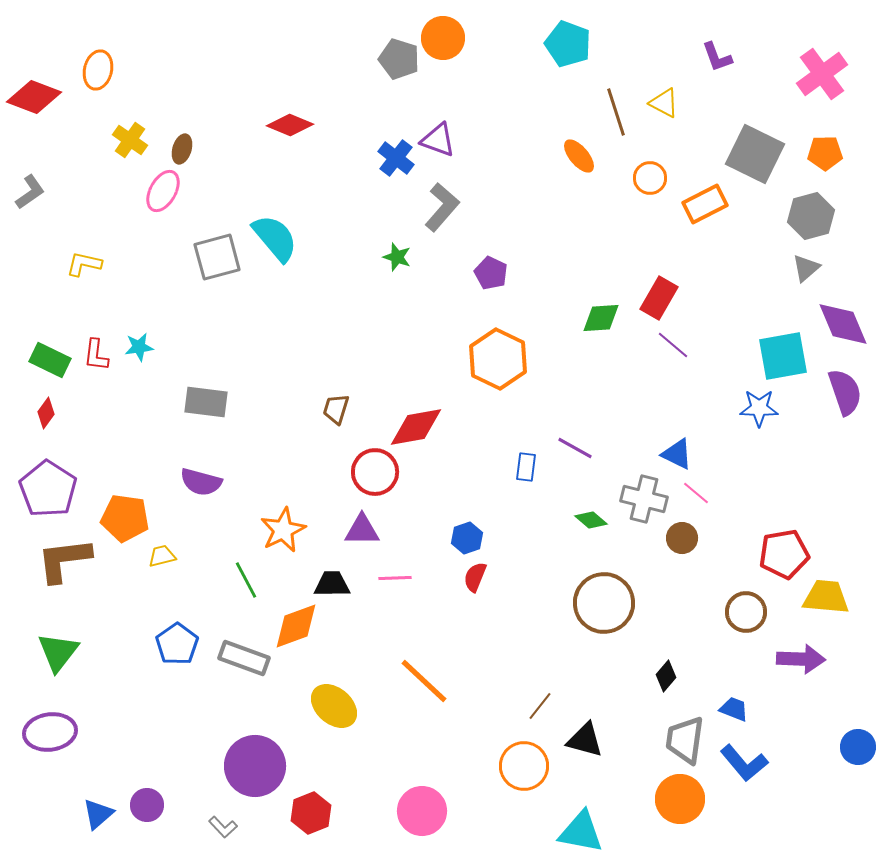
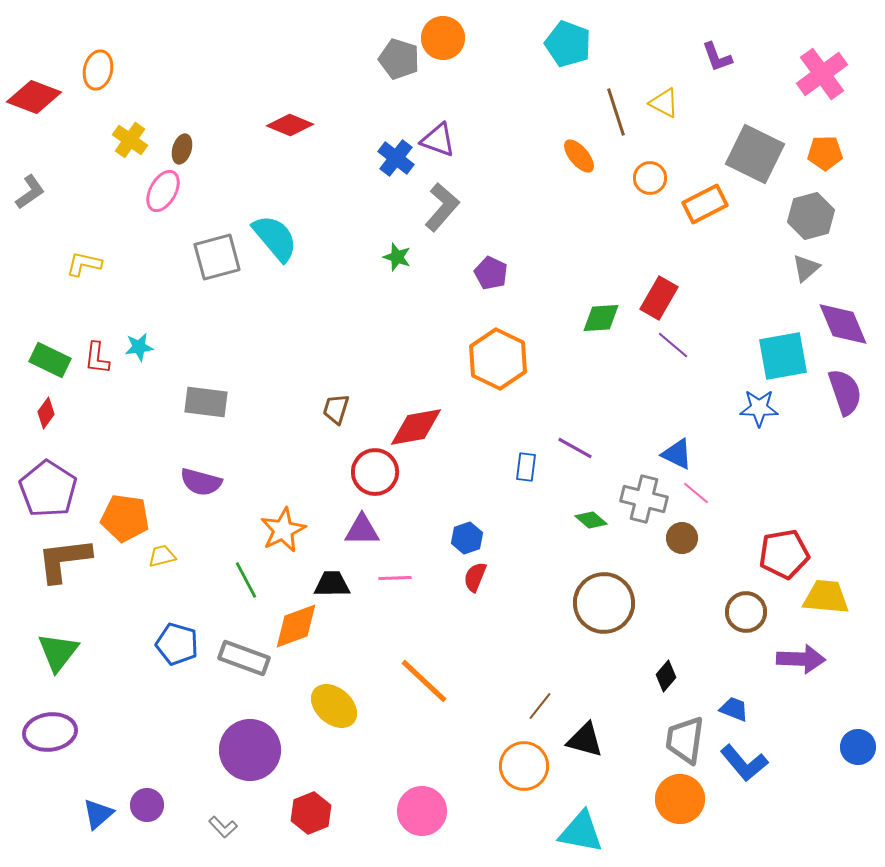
red L-shape at (96, 355): moved 1 px right, 3 px down
blue pentagon at (177, 644): rotated 21 degrees counterclockwise
purple circle at (255, 766): moved 5 px left, 16 px up
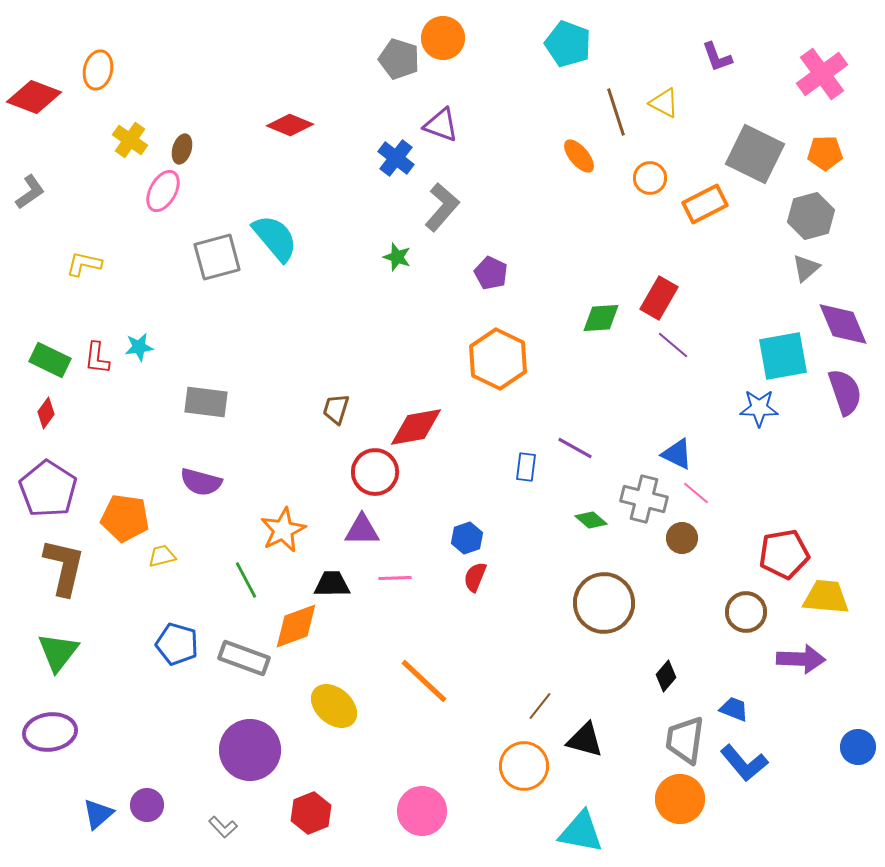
purple triangle at (438, 140): moved 3 px right, 15 px up
brown L-shape at (64, 560): moved 7 px down; rotated 110 degrees clockwise
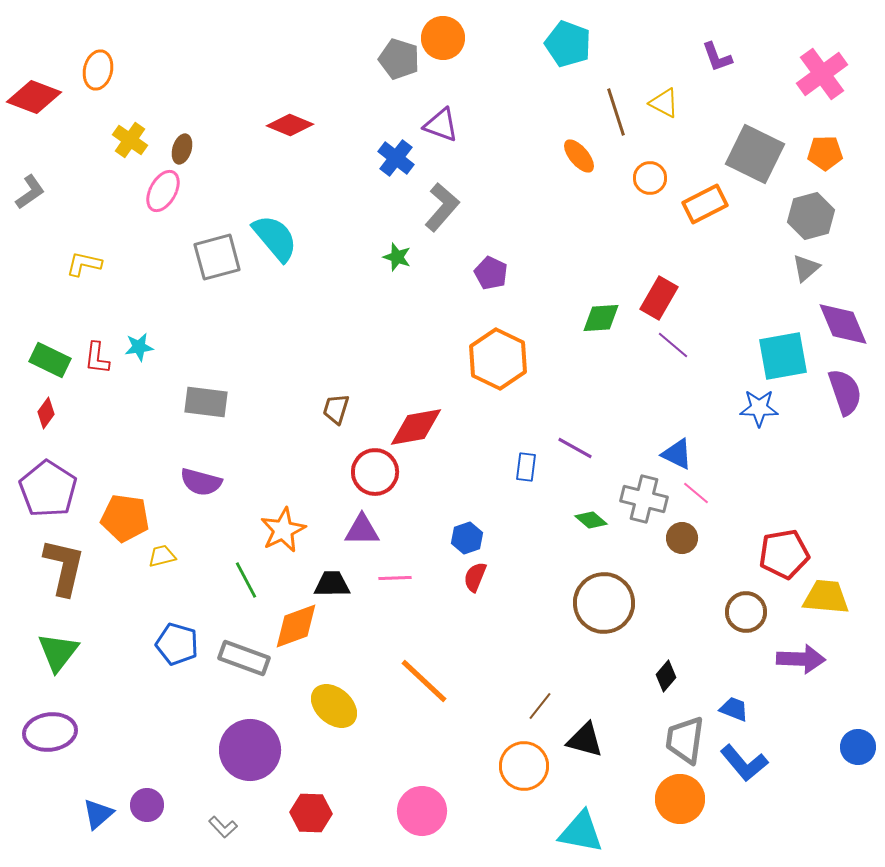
red hexagon at (311, 813): rotated 24 degrees clockwise
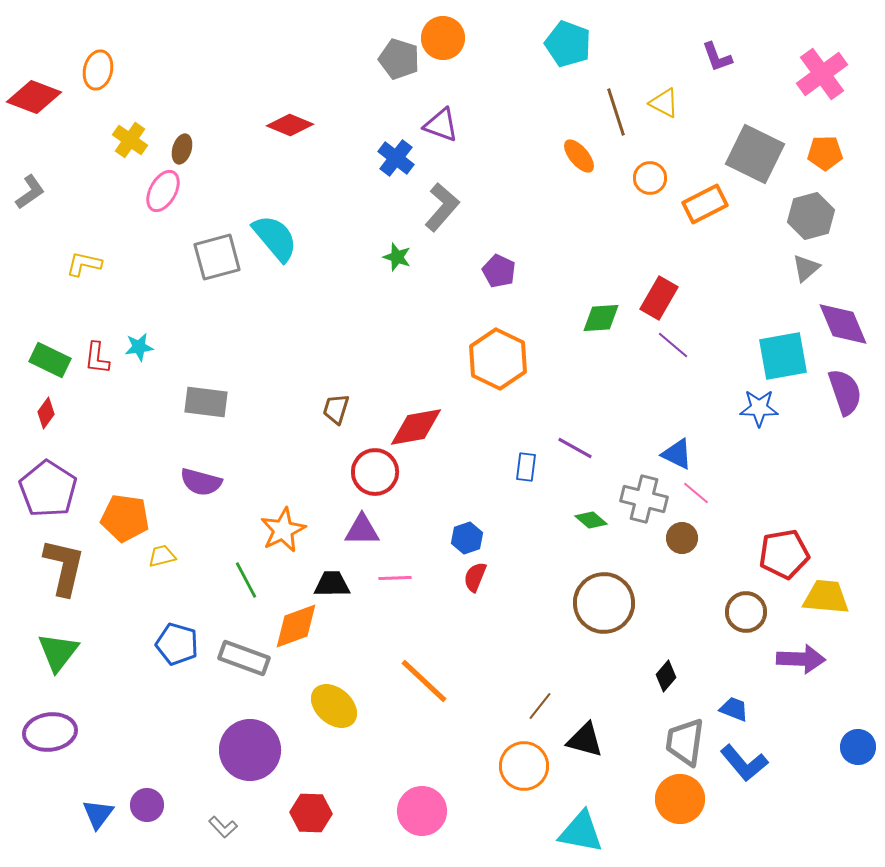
purple pentagon at (491, 273): moved 8 px right, 2 px up
gray trapezoid at (685, 740): moved 2 px down
blue triangle at (98, 814): rotated 12 degrees counterclockwise
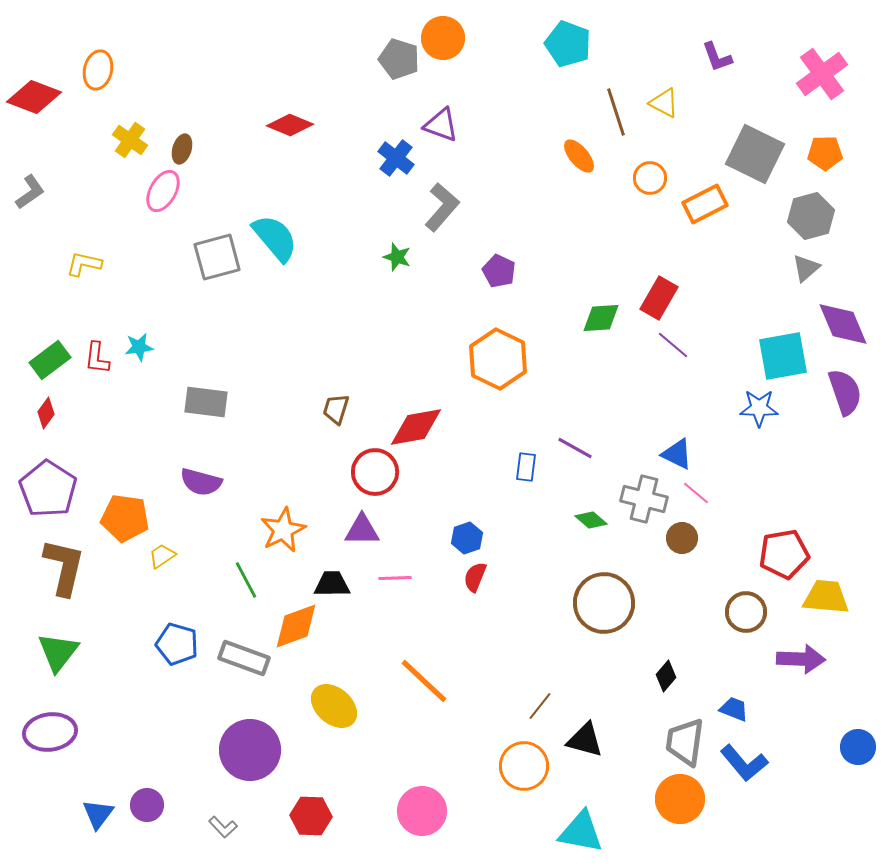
green rectangle at (50, 360): rotated 63 degrees counterclockwise
yellow trapezoid at (162, 556): rotated 20 degrees counterclockwise
red hexagon at (311, 813): moved 3 px down
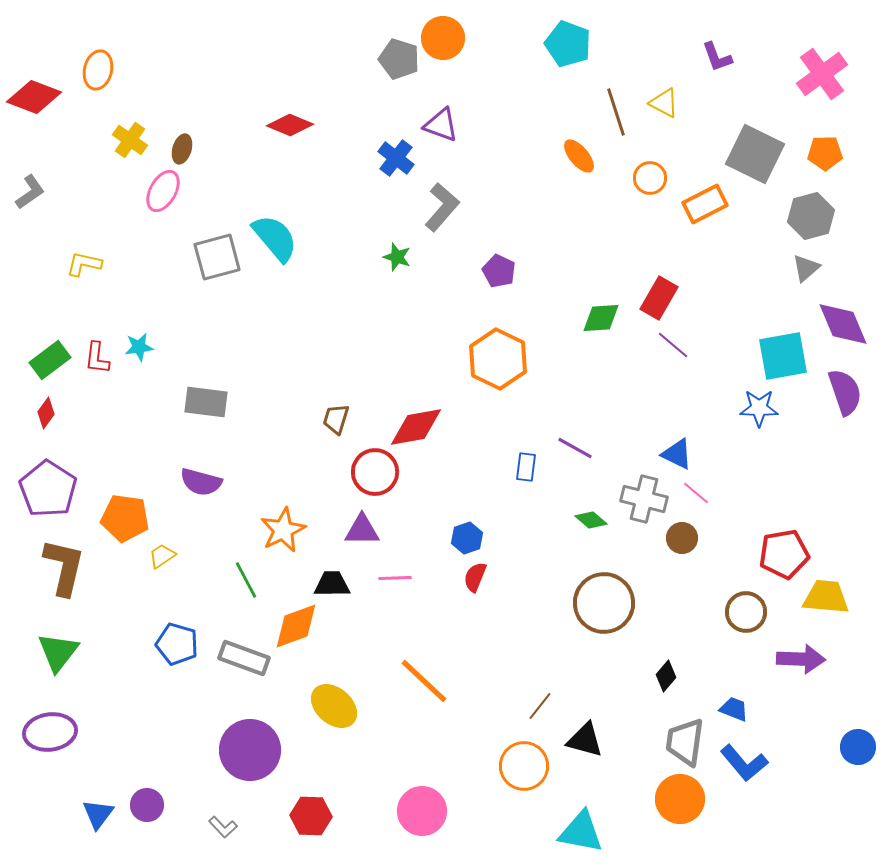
brown trapezoid at (336, 409): moved 10 px down
